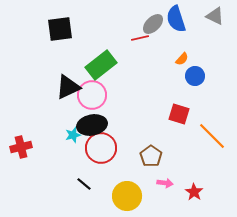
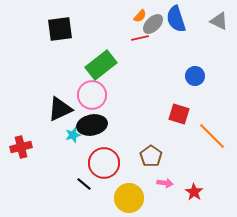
gray triangle: moved 4 px right, 5 px down
orange semicircle: moved 42 px left, 43 px up
black triangle: moved 8 px left, 22 px down
red circle: moved 3 px right, 15 px down
yellow circle: moved 2 px right, 2 px down
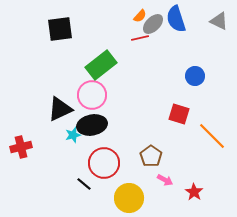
pink arrow: moved 3 px up; rotated 21 degrees clockwise
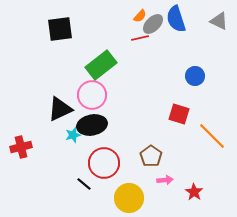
pink arrow: rotated 35 degrees counterclockwise
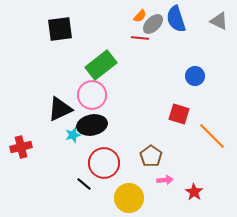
red line: rotated 18 degrees clockwise
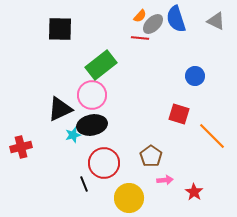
gray triangle: moved 3 px left
black square: rotated 8 degrees clockwise
black line: rotated 28 degrees clockwise
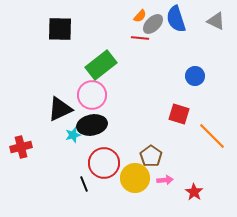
yellow circle: moved 6 px right, 20 px up
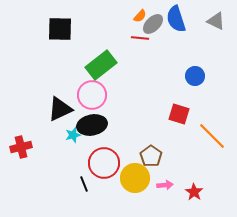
pink arrow: moved 5 px down
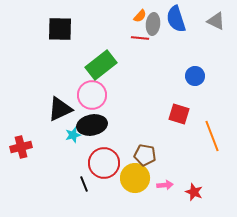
gray ellipse: rotated 40 degrees counterclockwise
orange line: rotated 24 degrees clockwise
brown pentagon: moved 6 px left, 1 px up; rotated 25 degrees counterclockwise
red star: rotated 12 degrees counterclockwise
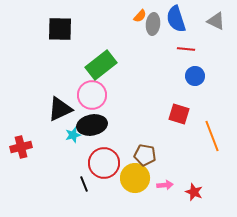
red line: moved 46 px right, 11 px down
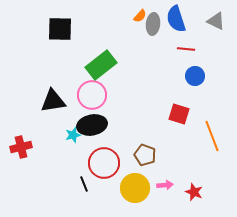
black triangle: moved 7 px left, 8 px up; rotated 16 degrees clockwise
brown pentagon: rotated 10 degrees clockwise
yellow circle: moved 10 px down
